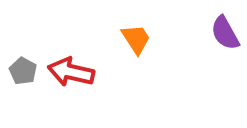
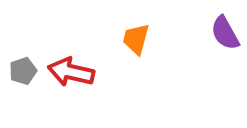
orange trapezoid: rotated 132 degrees counterclockwise
gray pentagon: rotated 24 degrees clockwise
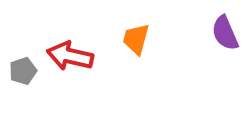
purple semicircle: rotated 6 degrees clockwise
red arrow: moved 1 px left, 16 px up
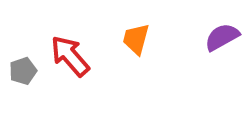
purple semicircle: moved 3 px left, 4 px down; rotated 84 degrees clockwise
red arrow: rotated 36 degrees clockwise
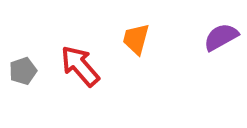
purple semicircle: moved 1 px left
red arrow: moved 10 px right, 10 px down
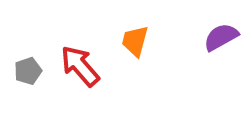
orange trapezoid: moved 1 px left, 2 px down
gray pentagon: moved 5 px right
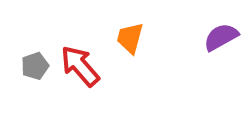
orange trapezoid: moved 5 px left, 3 px up
gray pentagon: moved 7 px right, 5 px up
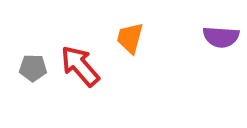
purple semicircle: rotated 147 degrees counterclockwise
gray pentagon: moved 2 px left, 2 px down; rotated 20 degrees clockwise
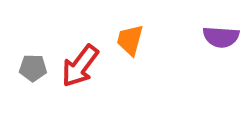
orange trapezoid: moved 2 px down
red arrow: rotated 102 degrees counterclockwise
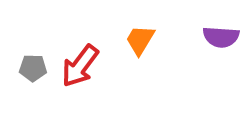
orange trapezoid: moved 10 px right; rotated 16 degrees clockwise
